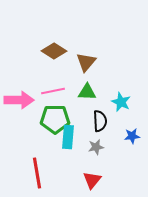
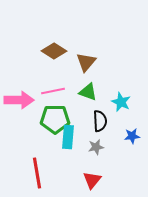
green triangle: moved 1 px right; rotated 18 degrees clockwise
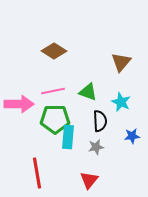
brown triangle: moved 35 px right
pink arrow: moved 4 px down
red triangle: moved 3 px left
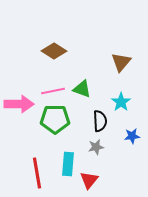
green triangle: moved 6 px left, 3 px up
cyan star: rotated 12 degrees clockwise
cyan rectangle: moved 27 px down
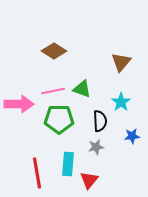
green pentagon: moved 4 px right
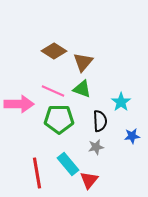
brown triangle: moved 38 px left
pink line: rotated 35 degrees clockwise
cyan rectangle: rotated 45 degrees counterclockwise
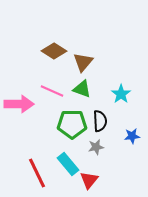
pink line: moved 1 px left
cyan star: moved 8 px up
green pentagon: moved 13 px right, 5 px down
red line: rotated 16 degrees counterclockwise
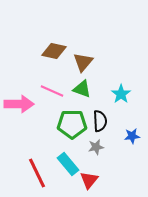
brown diamond: rotated 20 degrees counterclockwise
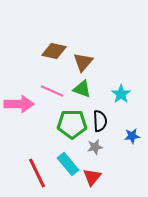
gray star: moved 1 px left
red triangle: moved 3 px right, 3 px up
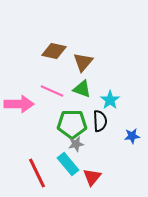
cyan star: moved 11 px left, 6 px down
gray star: moved 19 px left, 3 px up
